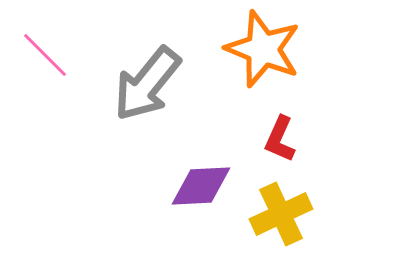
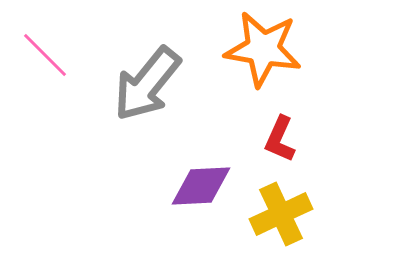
orange star: rotated 12 degrees counterclockwise
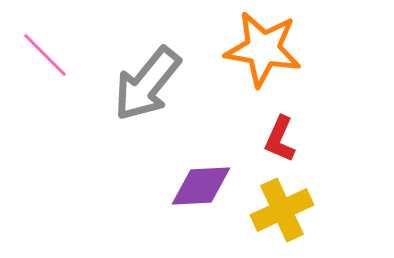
yellow cross: moved 1 px right, 4 px up
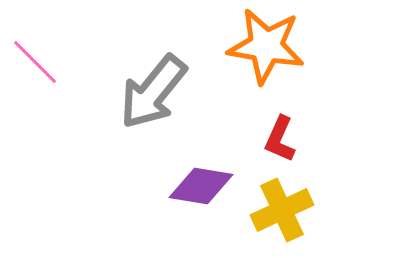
orange star: moved 3 px right, 3 px up
pink line: moved 10 px left, 7 px down
gray arrow: moved 6 px right, 8 px down
purple diamond: rotated 12 degrees clockwise
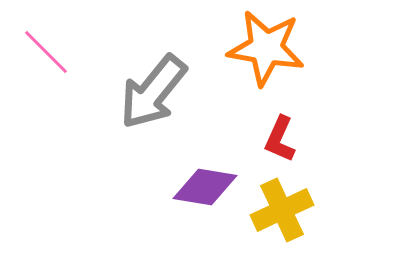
orange star: moved 2 px down
pink line: moved 11 px right, 10 px up
purple diamond: moved 4 px right, 1 px down
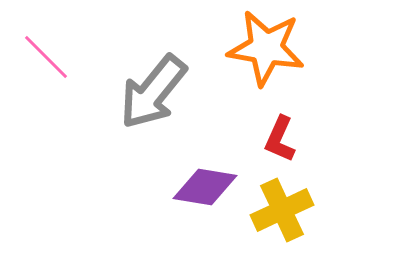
pink line: moved 5 px down
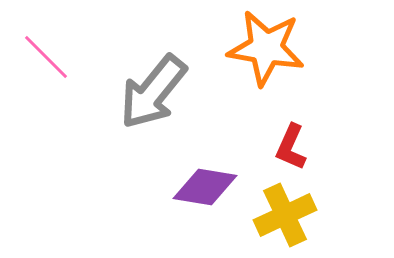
red L-shape: moved 11 px right, 8 px down
yellow cross: moved 3 px right, 5 px down
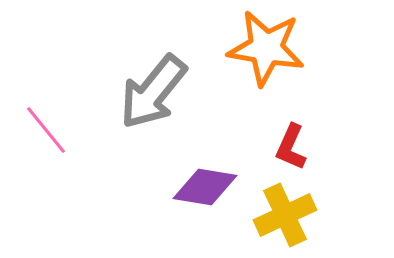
pink line: moved 73 px down; rotated 6 degrees clockwise
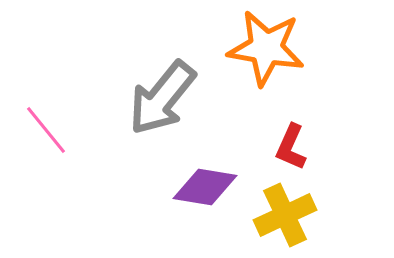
gray arrow: moved 9 px right, 6 px down
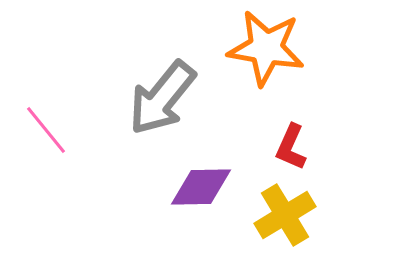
purple diamond: moved 4 px left; rotated 10 degrees counterclockwise
yellow cross: rotated 6 degrees counterclockwise
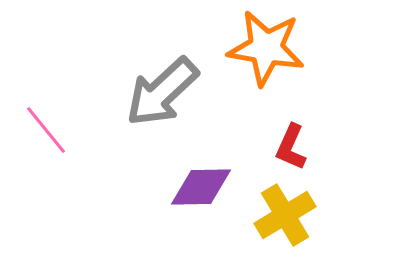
gray arrow: moved 6 px up; rotated 8 degrees clockwise
